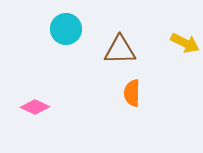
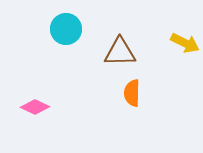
brown triangle: moved 2 px down
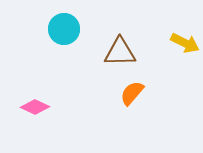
cyan circle: moved 2 px left
orange semicircle: rotated 40 degrees clockwise
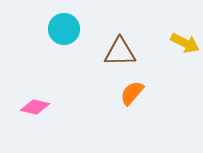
pink diamond: rotated 12 degrees counterclockwise
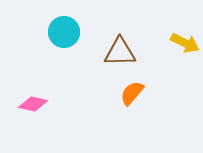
cyan circle: moved 3 px down
pink diamond: moved 2 px left, 3 px up
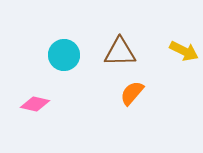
cyan circle: moved 23 px down
yellow arrow: moved 1 px left, 8 px down
pink diamond: moved 2 px right
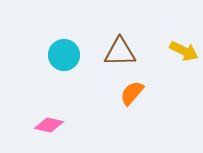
pink diamond: moved 14 px right, 21 px down
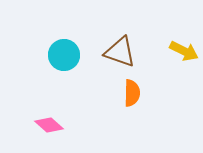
brown triangle: rotated 20 degrees clockwise
orange semicircle: rotated 140 degrees clockwise
pink diamond: rotated 28 degrees clockwise
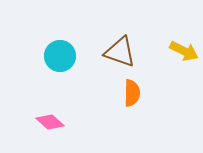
cyan circle: moved 4 px left, 1 px down
pink diamond: moved 1 px right, 3 px up
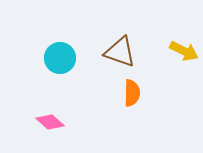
cyan circle: moved 2 px down
